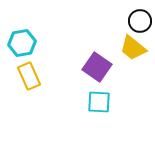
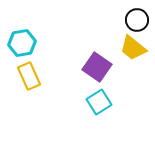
black circle: moved 3 px left, 1 px up
cyan square: rotated 35 degrees counterclockwise
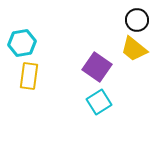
yellow trapezoid: moved 1 px right, 1 px down
yellow rectangle: rotated 32 degrees clockwise
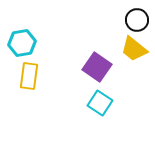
cyan square: moved 1 px right, 1 px down; rotated 25 degrees counterclockwise
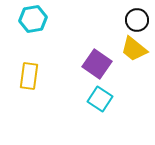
cyan hexagon: moved 11 px right, 24 px up
purple square: moved 3 px up
cyan square: moved 4 px up
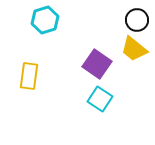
cyan hexagon: moved 12 px right, 1 px down; rotated 8 degrees counterclockwise
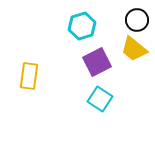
cyan hexagon: moved 37 px right, 6 px down
purple square: moved 2 px up; rotated 28 degrees clockwise
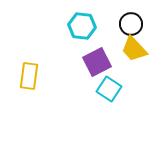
black circle: moved 6 px left, 4 px down
cyan hexagon: rotated 24 degrees clockwise
yellow trapezoid: rotated 8 degrees clockwise
cyan square: moved 9 px right, 10 px up
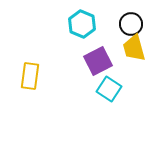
cyan hexagon: moved 2 px up; rotated 16 degrees clockwise
yellow trapezoid: moved 1 px up; rotated 28 degrees clockwise
purple square: moved 1 px right, 1 px up
yellow rectangle: moved 1 px right
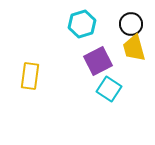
cyan hexagon: rotated 20 degrees clockwise
